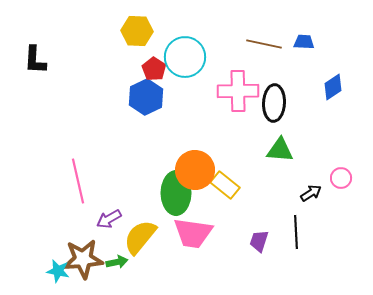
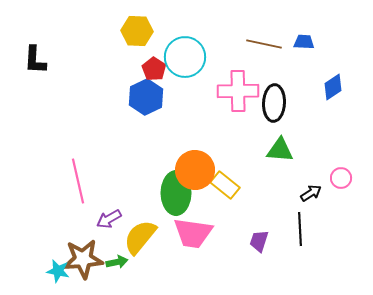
black line: moved 4 px right, 3 px up
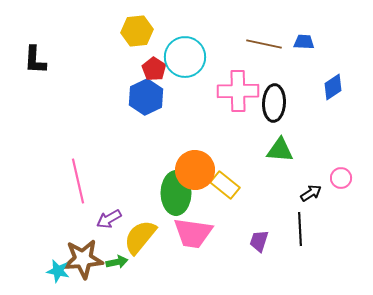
yellow hexagon: rotated 8 degrees counterclockwise
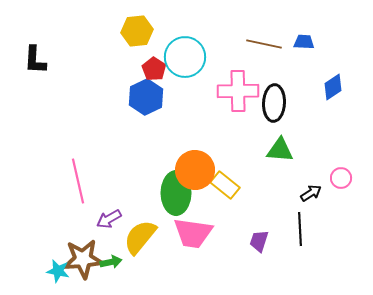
green arrow: moved 6 px left
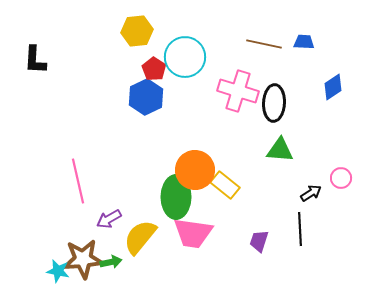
pink cross: rotated 18 degrees clockwise
green ellipse: moved 4 px down
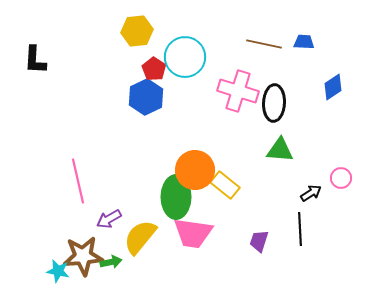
brown star: moved 3 px up
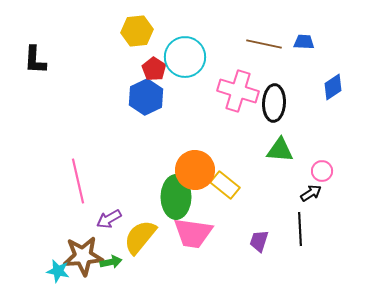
pink circle: moved 19 px left, 7 px up
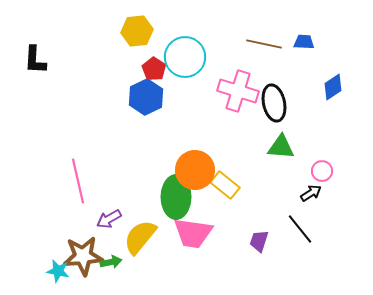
black ellipse: rotated 15 degrees counterclockwise
green triangle: moved 1 px right, 3 px up
black line: rotated 36 degrees counterclockwise
